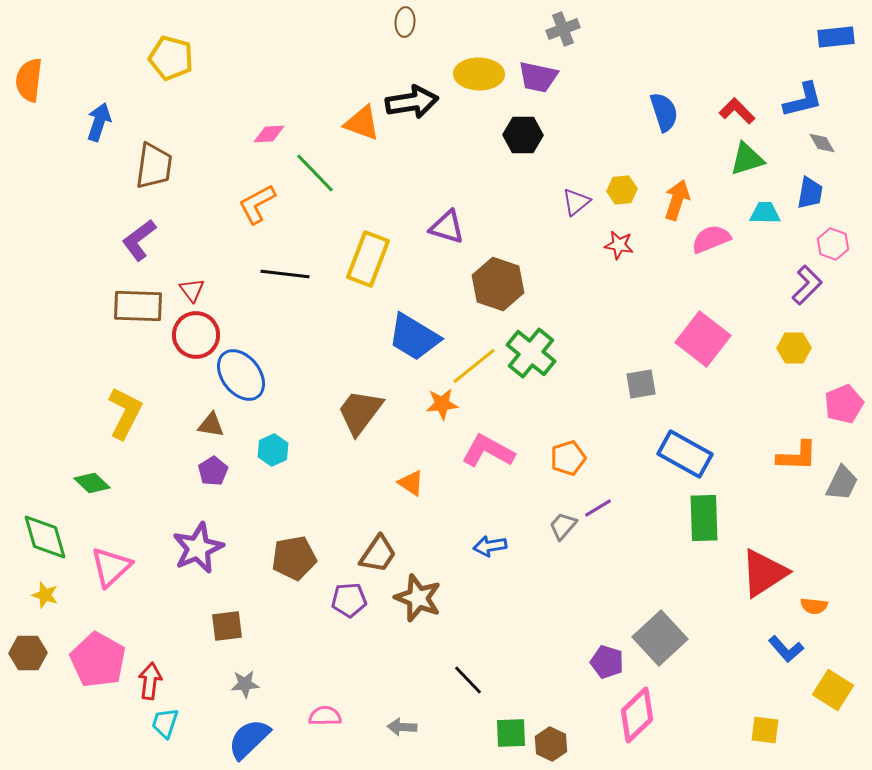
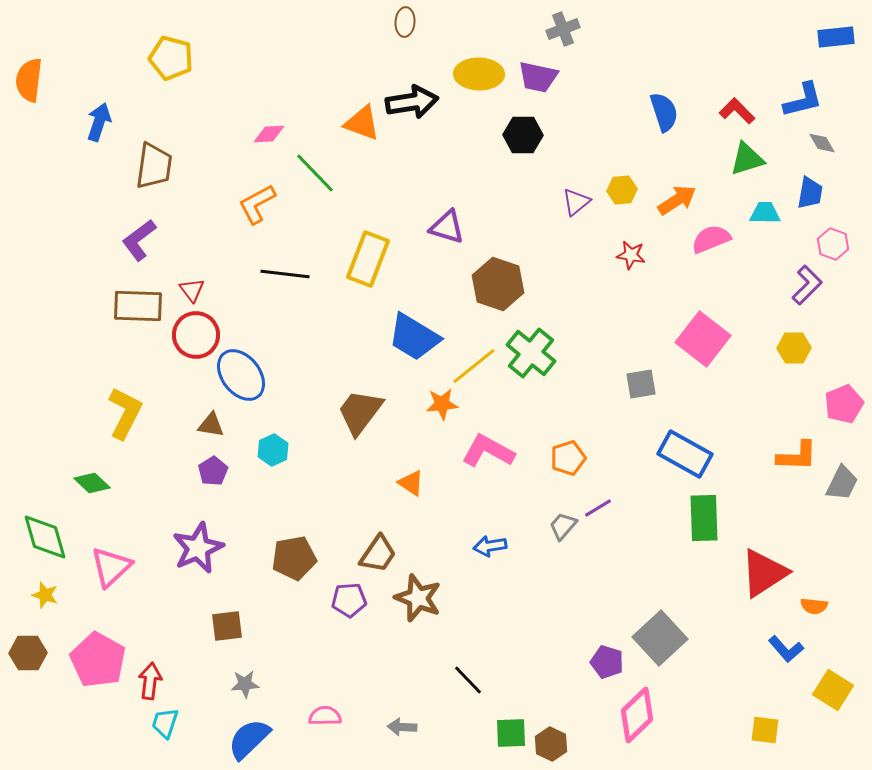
orange arrow at (677, 200): rotated 39 degrees clockwise
red star at (619, 245): moved 12 px right, 10 px down
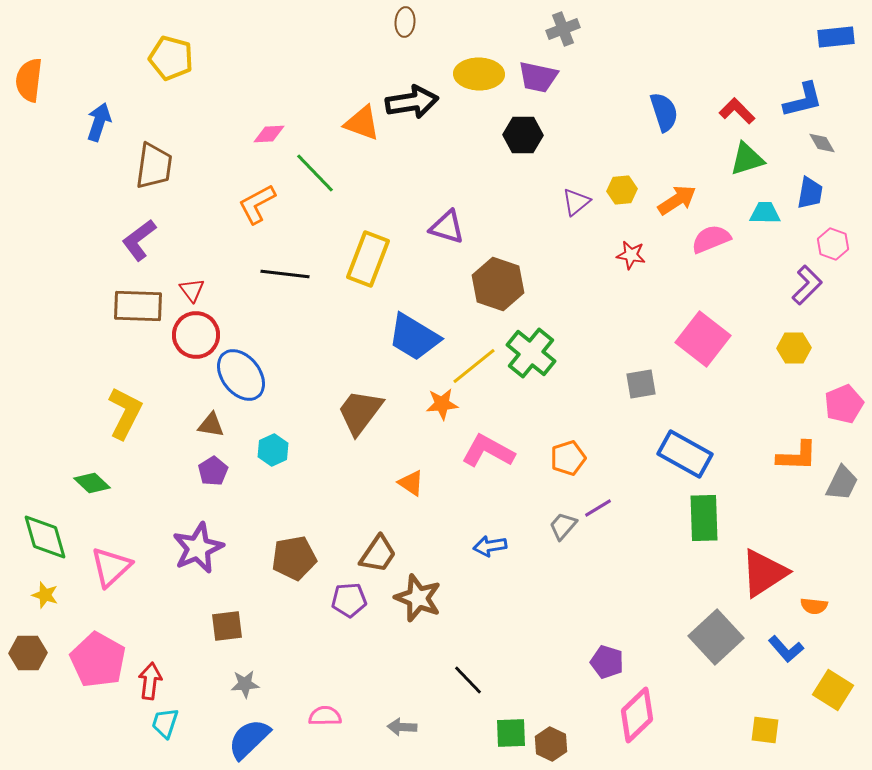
gray square at (660, 638): moved 56 px right, 1 px up
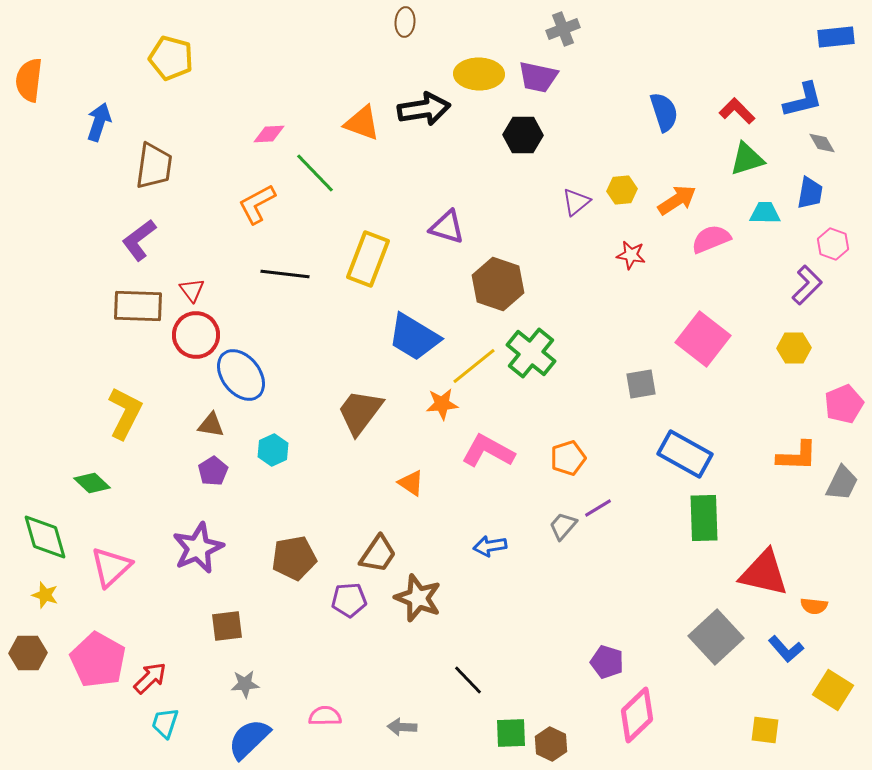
black arrow at (412, 102): moved 12 px right, 7 px down
red triangle at (764, 573): rotated 46 degrees clockwise
red arrow at (150, 681): moved 3 px up; rotated 39 degrees clockwise
